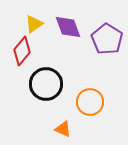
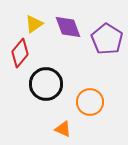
red diamond: moved 2 px left, 2 px down
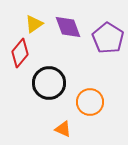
purple pentagon: moved 1 px right, 1 px up
black circle: moved 3 px right, 1 px up
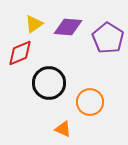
purple diamond: rotated 64 degrees counterclockwise
red diamond: rotated 28 degrees clockwise
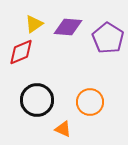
red diamond: moved 1 px right, 1 px up
black circle: moved 12 px left, 17 px down
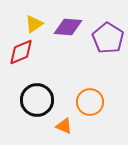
orange triangle: moved 1 px right, 3 px up
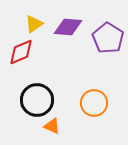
orange circle: moved 4 px right, 1 px down
orange triangle: moved 12 px left
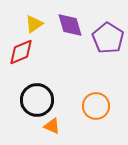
purple diamond: moved 2 px right, 2 px up; rotated 68 degrees clockwise
orange circle: moved 2 px right, 3 px down
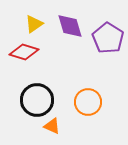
purple diamond: moved 1 px down
red diamond: moved 3 px right; rotated 40 degrees clockwise
orange circle: moved 8 px left, 4 px up
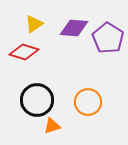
purple diamond: moved 4 px right, 2 px down; rotated 68 degrees counterclockwise
orange triangle: rotated 42 degrees counterclockwise
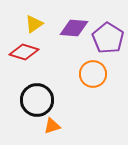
orange circle: moved 5 px right, 28 px up
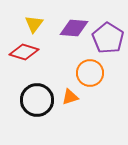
yellow triangle: rotated 18 degrees counterclockwise
orange circle: moved 3 px left, 1 px up
orange triangle: moved 18 px right, 29 px up
